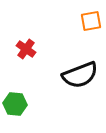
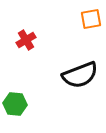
orange square: moved 2 px up
red cross: moved 9 px up; rotated 24 degrees clockwise
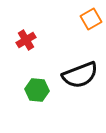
orange square: rotated 20 degrees counterclockwise
green hexagon: moved 22 px right, 14 px up
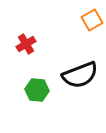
orange square: moved 1 px right, 1 px down
red cross: moved 4 px down
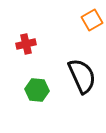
red cross: rotated 18 degrees clockwise
black semicircle: moved 2 px right, 1 px down; rotated 93 degrees counterclockwise
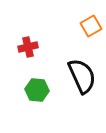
orange square: moved 1 px left, 6 px down
red cross: moved 2 px right, 3 px down
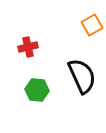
orange square: moved 1 px right, 1 px up
